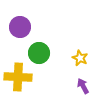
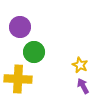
green circle: moved 5 px left, 1 px up
yellow star: moved 7 px down
yellow cross: moved 2 px down
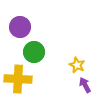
yellow star: moved 3 px left
purple arrow: moved 2 px right, 1 px up
